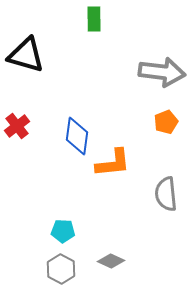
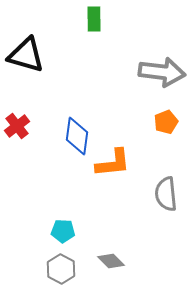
gray diamond: rotated 20 degrees clockwise
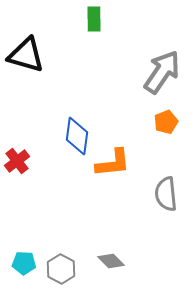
gray arrow: rotated 63 degrees counterclockwise
red cross: moved 35 px down
cyan pentagon: moved 39 px left, 32 px down
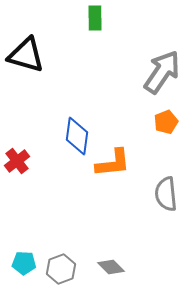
green rectangle: moved 1 px right, 1 px up
gray diamond: moved 6 px down
gray hexagon: rotated 12 degrees clockwise
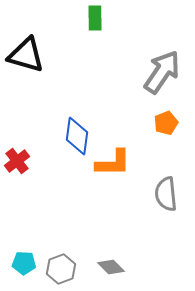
orange pentagon: moved 1 px down
orange L-shape: rotated 6 degrees clockwise
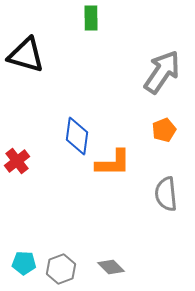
green rectangle: moved 4 px left
orange pentagon: moved 2 px left, 7 px down
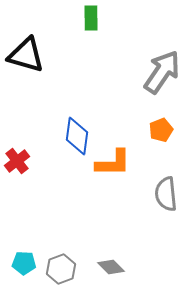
orange pentagon: moved 3 px left
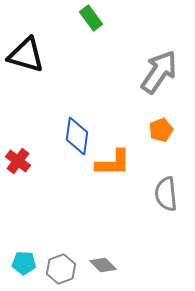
green rectangle: rotated 35 degrees counterclockwise
gray arrow: moved 3 px left
red cross: moved 1 px right; rotated 15 degrees counterclockwise
gray diamond: moved 8 px left, 2 px up
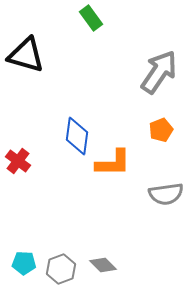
gray semicircle: rotated 92 degrees counterclockwise
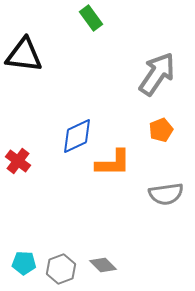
black triangle: moved 2 px left; rotated 9 degrees counterclockwise
gray arrow: moved 2 px left, 2 px down
blue diamond: rotated 57 degrees clockwise
